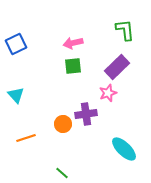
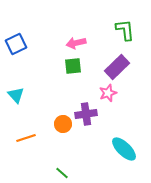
pink arrow: moved 3 px right
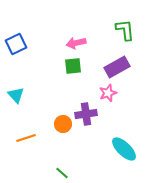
purple rectangle: rotated 15 degrees clockwise
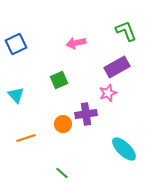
green L-shape: moved 1 px right, 1 px down; rotated 15 degrees counterclockwise
green square: moved 14 px left, 14 px down; rotated 18 degrees counterclockwise
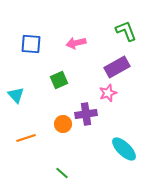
blue square: moved 15 px right; rotated 30 degrees clockwise
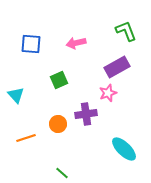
orange circle: moved 5 px left
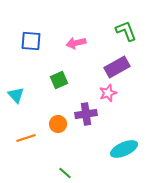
blue square: moved 3 px up
cyan ellipse: rotated 68 degrees counterclockwise
green line: moved 3 px right
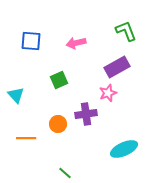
orange line: rotated 18 degrees clockwise
